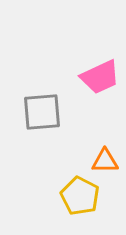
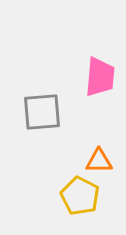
pink trapezoid: rotated 60 degrees counterclockwise
orange triangle: moved 6 px left
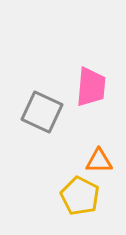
pink trapezoid: moved 9 px left, 10 px down
gray square: rotated 30 degrees clockwise
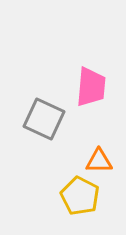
gray square: moved 2 px right, 7 px down
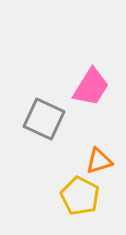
pink trapezoid: rotated 27 degrees clockwise
orange triangle: rotated 16 degrees counterclockwise
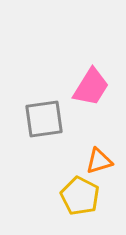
gray square: rotated 33 degrees counterclockwise
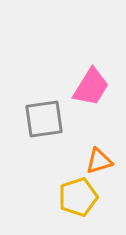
yellow pentagon: moved 2 px left, 1 px down; rotated 27 degrees clockwise
